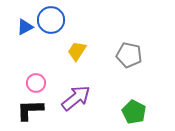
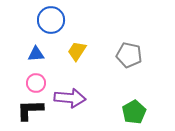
blue triangle: moved 11 px right, 27 px down; rotated 24 degrees clockwise
purple arrow: moved 6 px left; rotated 44 degrees clockwise
green pentagon: rotated 15 degrees clockwise
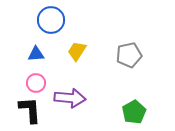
gray pentagon: rotated 25 degrees counterclockwise
black L-shape: rotated 88 degrees clockwise
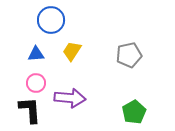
yellow trapezoid: moved 5 px left
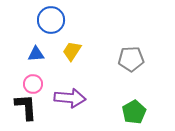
gray pentagon: moved 2 px right, 4 px down; rotated 10 degrees clockwise
pink circle: moved 3 px left, 1 px down
black L-shape: moved 4 px left, 3 px up
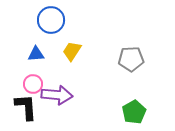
purple arrow: moved 13 px left, 3 px up
